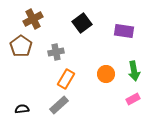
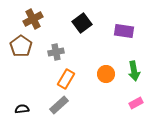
pink rectangle: moved 3 px right, 4 px down
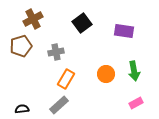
brown pentagon: rotated 20 degrees clockwise
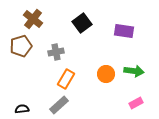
brown cross: rotated 24 degrees counterclockwise
green arrow: rotated 72 degrees counterclockwise
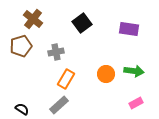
purple rectangle: moved 5 px right, 2 px up
black semicircle: rotated 40 degrees clockwise
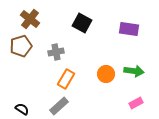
brown cross: moved 3 px left
black square: rotated 24 degrees counterclockwise
gray rectangle: moved 1 px down
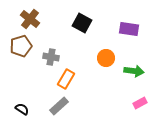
gray cross: moved 5 px left, 5 px down; rotated 21 degrees clockwise
orange circle: moved 16 px up
pink rectangle: moved 4 px right
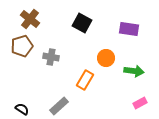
brown pentagon: moved 1 px right
orange rectangle: moved 19 px right, 1 px down
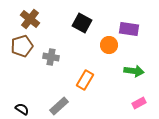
orange circle: moved 3 px right, 13 px up
pink rectangle: moved 1 px left
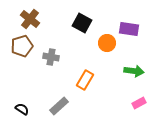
orange circle: moved 2 px left, 2 px up
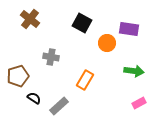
brown pentagon: moved 4 px left, 30 px down
black semicircle: moved 12 px right, 11 px up
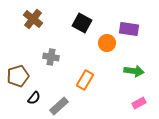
brown cross: moved 3 px right
black semicircle: rotated 96 degrees clockwise
